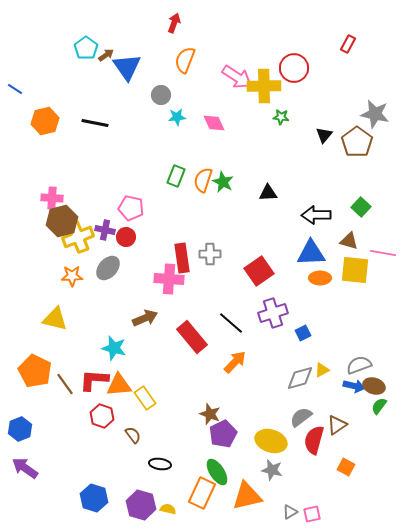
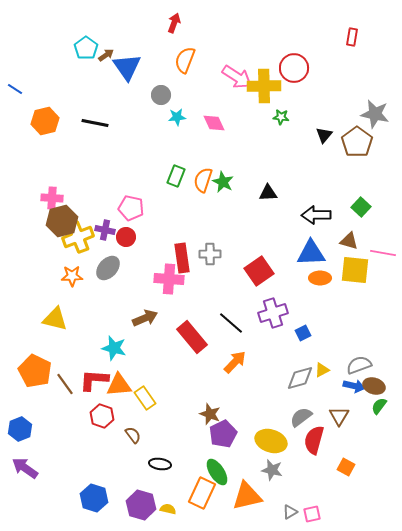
red rectangle at (348, 44): moved 4 px right, 7 px up; rotated 18 degrees counterclockwise
brown triangle at (337, 425): moved 2 px right, 9 px up; rotated 25 degrees counterclockwise
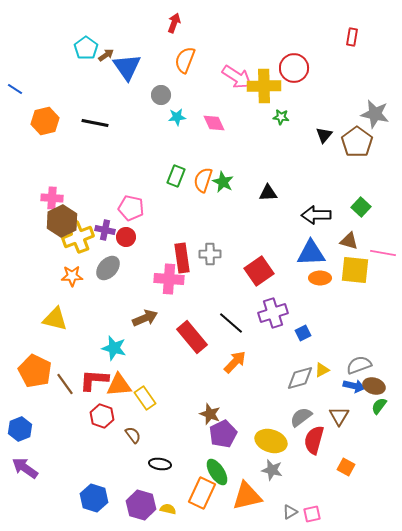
brown hexagon at (62, 221): rotated 12 degrees counterclockwise
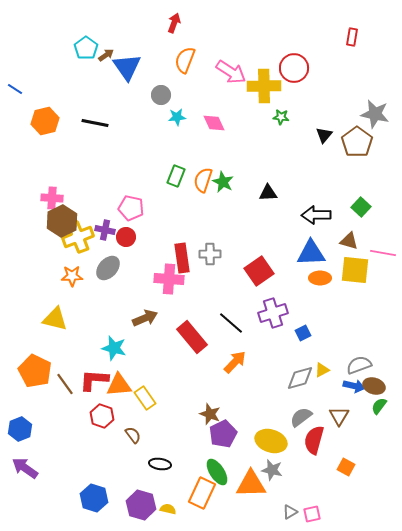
pink arrow at (237, 77): moved 6 px left, 5 px up
orange triangle at (247, 496): moved 4 px right, 12 px up; rotated 12 degrees clockwise
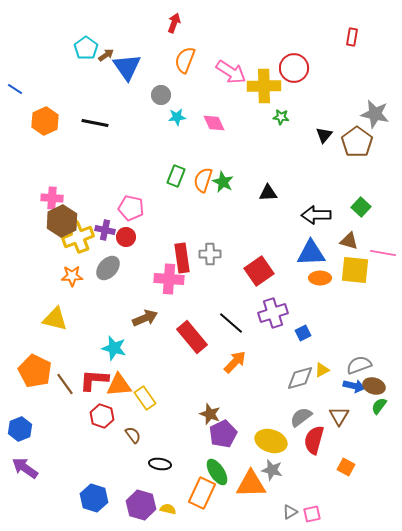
orange hexagon at (45, 121): rotated 12 degrees counterclockwise
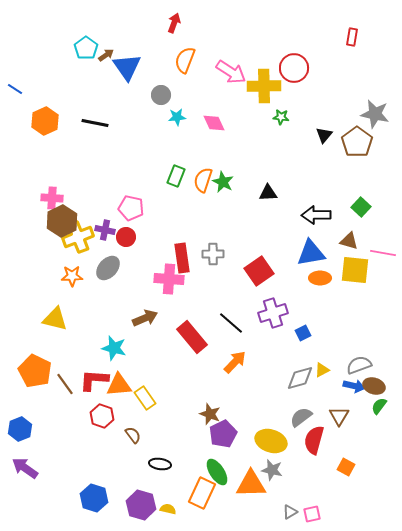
blue triangle at (311, 253): rotated 8 degrees counterclockwise
gray cross at (210, 254): moved 3 px right
